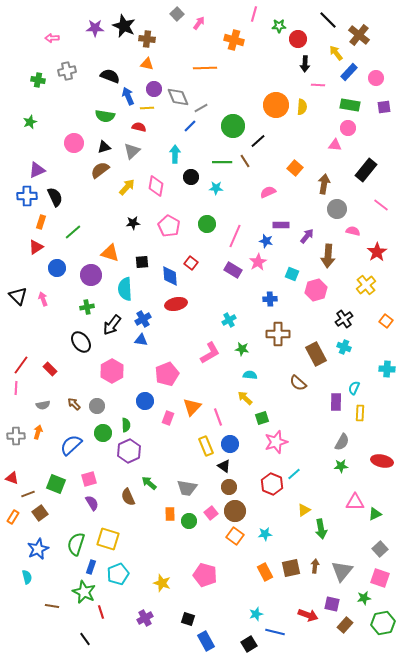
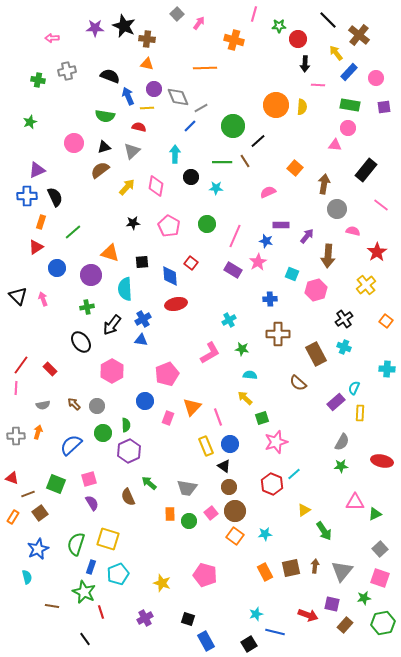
purple rectangle at (336, 402): rotated 48 degrees clockwise
green arrow at (321, 529): moved 3 px right, 2 px down; rotated 24 degrees counterclockwise
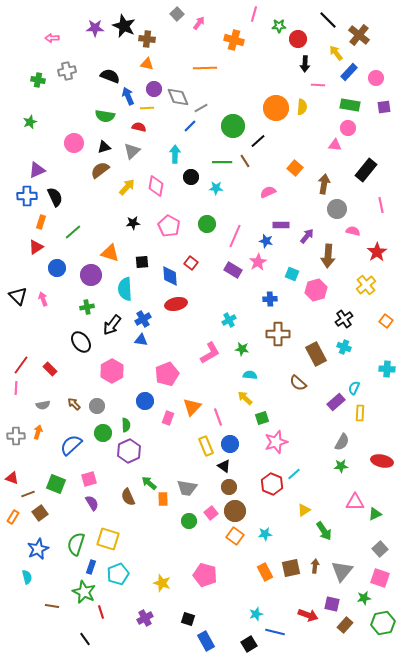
orange circle at (276, 105): moved 3 px down
pink line at (381, 205): rotated 42 degrees clockwise
orange rectangle at (170, 514): moved 7 px left, 15 px up
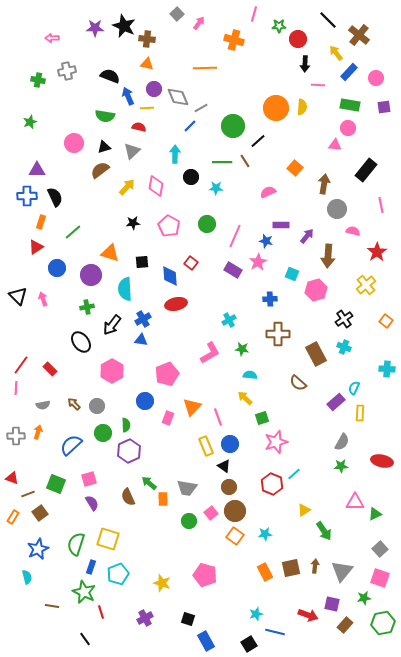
purple triangle at (37, 170): rotated 24 degrees clockwise
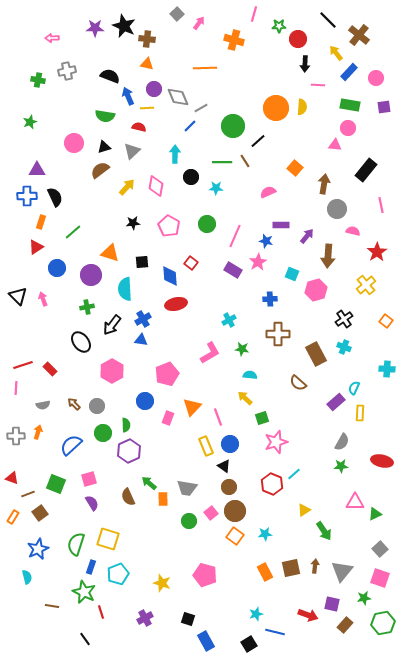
red line at (21, 365): moved 2 px right; rotated 36 degrees clockwise
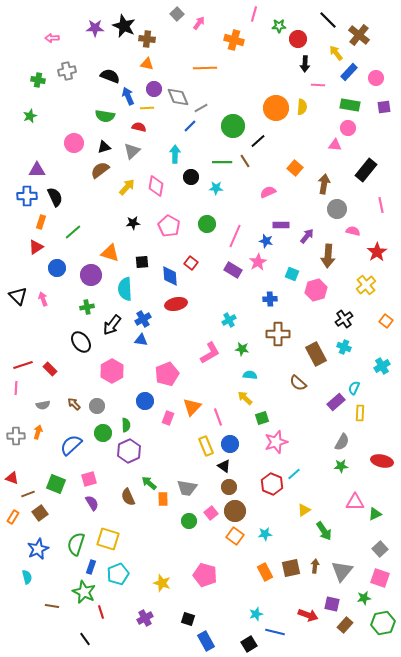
green star at (30, 122): moved 6 px up
cyan cross at (387, 369): moved 5 px left, 3 px up; rotated 35 degrees counterclockwise
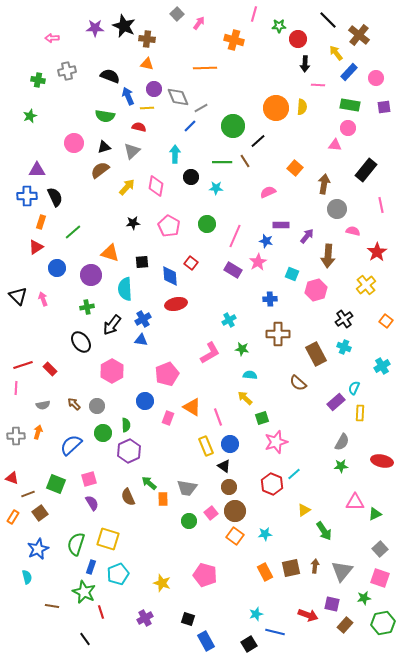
orange triangle at (192, 407): rotated 42 degrees counterclockwise
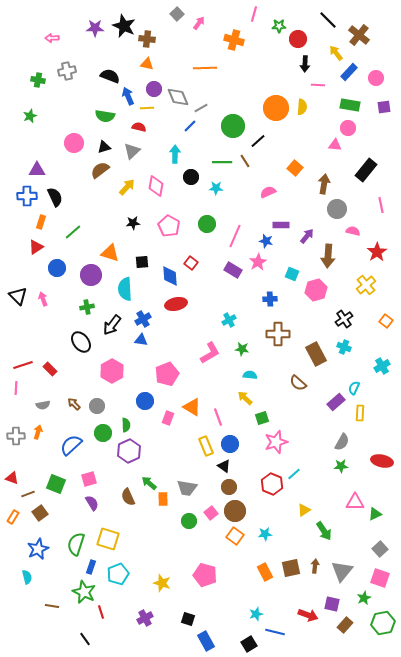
green star at (364, 598): rotated 16 degrees counterclockwise
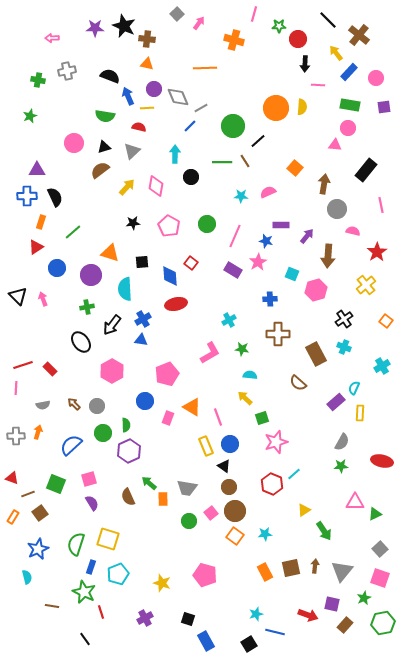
cyan star at (216, 188): moved 25 px right, 8 px down
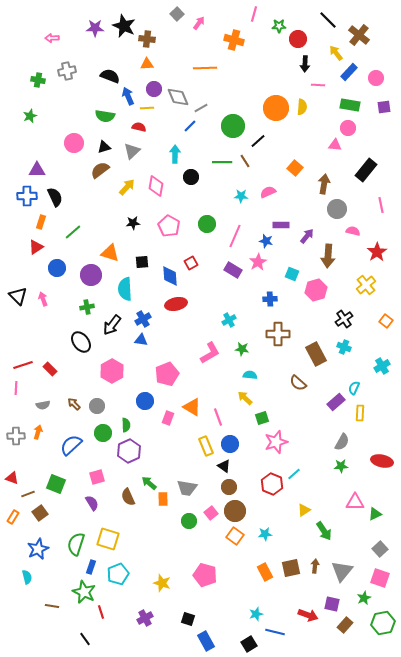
orange triangle at (147, 64): rotated 16 degrees counterclockwise
red square at (191, 263): rotated 24 degrees clockwise
pink square at (89, 479): moved 8 px right, 2 px up
